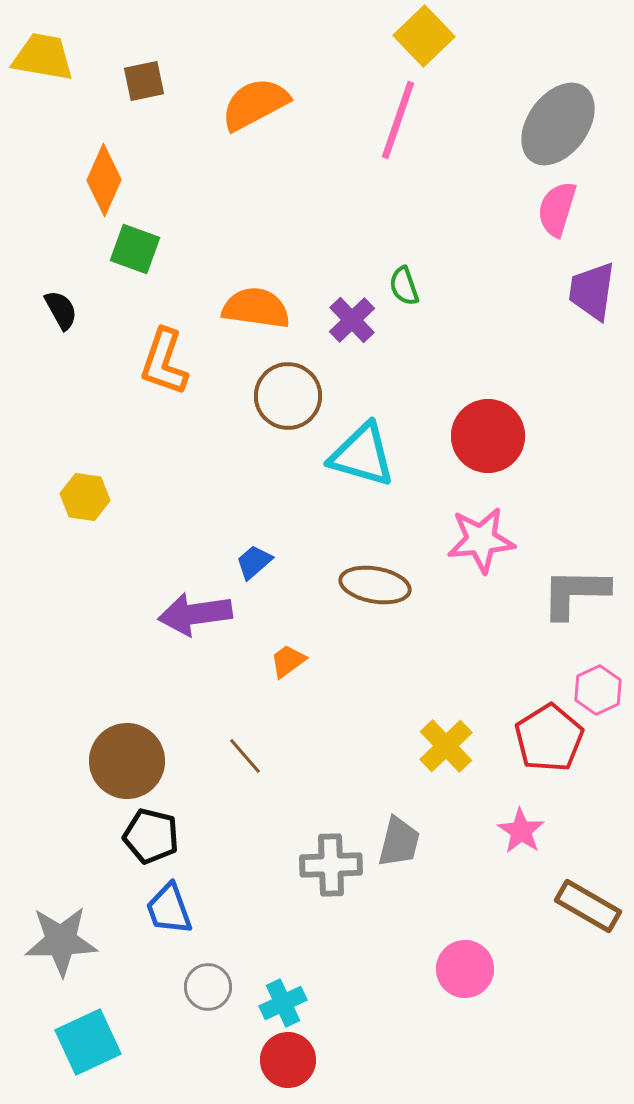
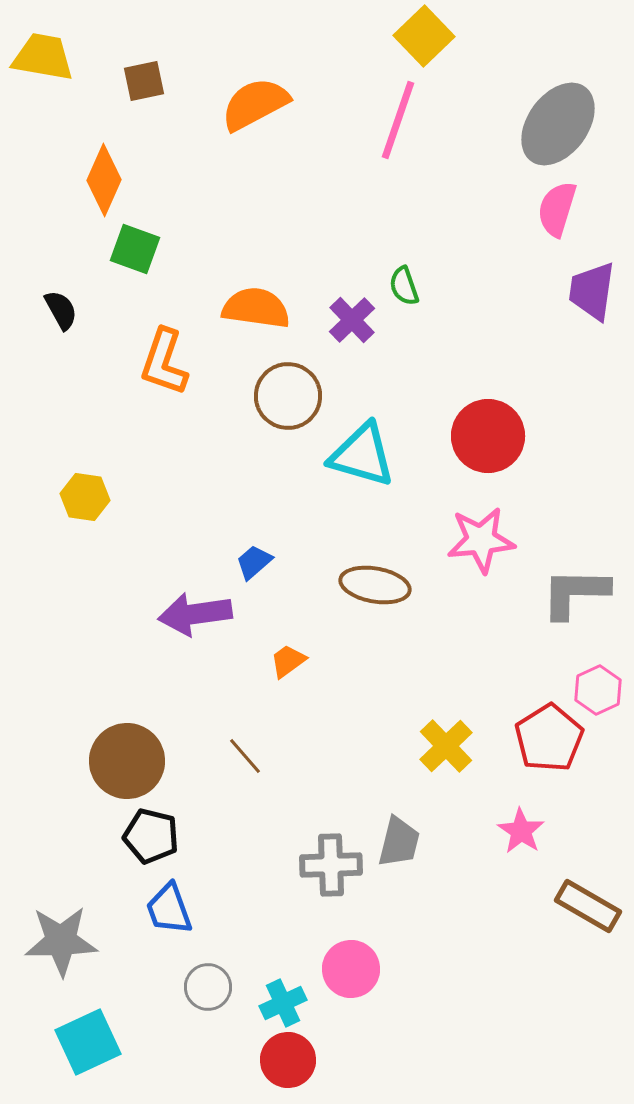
pink circle at (465, 969): moved 114 px left
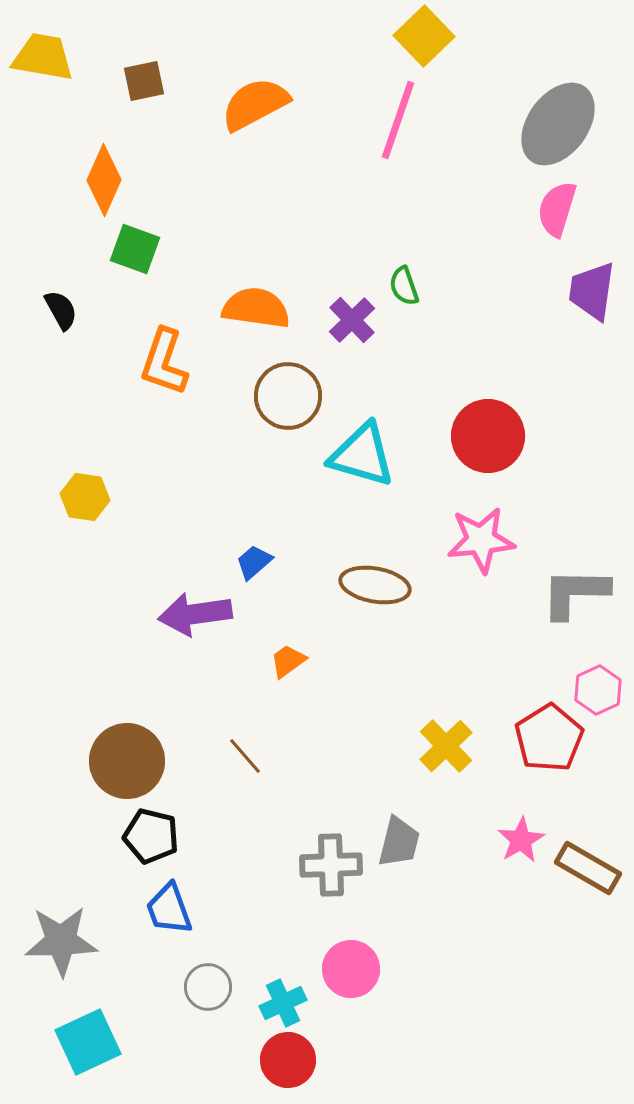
pink star at (521, 831): moved 9 px down; rotated 9 degrees clockwise
brown rectangle at (588, 906): moved 38 px up
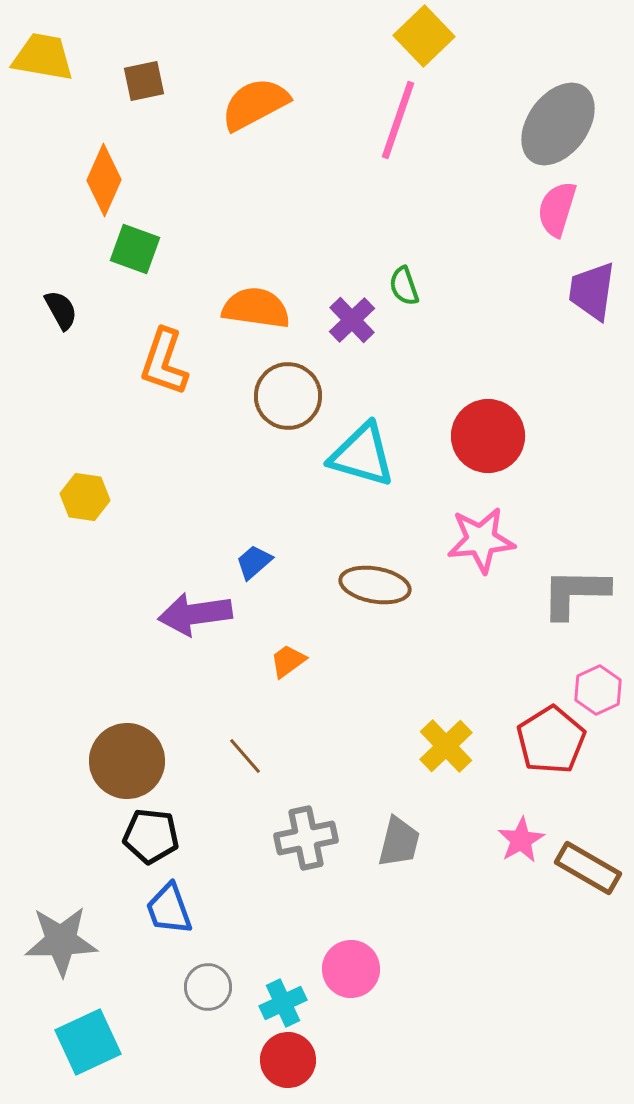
red pentagon at (549, 738): moved 2 px right, 2 px down
black pentagon at (151, 836): rotated 8 degrees counterclockwise
gray cross at (331, 865): moved 25 px left, 27 px up; rotated 10 degrees counterclockwise
